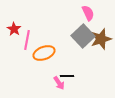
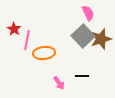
orange ellipse: rotated 15 degrees clockwise
black line: moved 15 px right
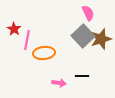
pink arrow: rotated 48 degrees counterclockwise
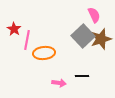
pink semicircle: moved 6 px right, 2 px down
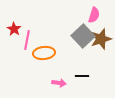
pink semicircle: rotated 42 degrees clockwise
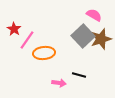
pink semicircle: rotated 77 degrees counterclockwise
pink line: rotated 24 degrees clockwise
black line: moved 3 px left, 1 px up; rotated 16 degrees clockwise
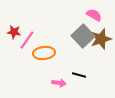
red star: moved 3 px down; rotated 24 degrees counterclockwise
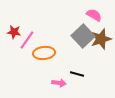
black line: moved 2 px left, 1 px up
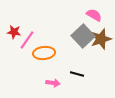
pink arrow: moved 6 px left
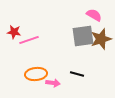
gray square: rotated 35 degrees clockwise
pink line: moved 2 px right; rotated 36 degrees clockwise
orange ellipse: moved 8 px left, 21 px down
